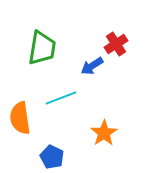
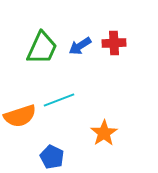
red cross: moved 2 px left, 1 px up; rotated 30 degrees clockwise
green trapezoid: rotated 15 degrees clockwise
blue arrow: moved 12 px left, 20 px up
cyan line: moved 2 px left, 2 px down
orange semicircle: moved 2 px up; rotated 100 degrees counterclockwise
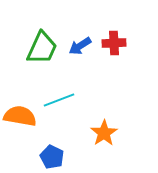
orange semicircle: rotated 152 degrees counterclockwise
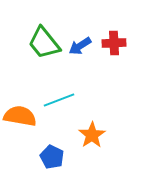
green trapezoid: moved 2 px right, 5 px up; rotated 117 degrees clockwise
orange star: moved 12 px left, 2 px down
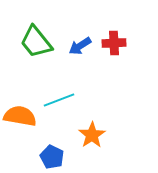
green trapezoid: moved 8 px left, 1 px up
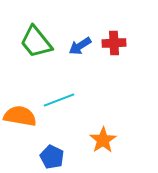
orange star: moved 11 px right, 5 px down
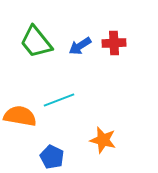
orange star: rotated 24 degrees counterclockwise
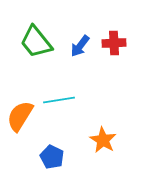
blue arrow: rotated 20 degrees counterclockwise
cyan line: rotated 12 degrees clockwise
orange semicircle: rotated 68 degrees counterclockwise
orange star: rotated 16 degrees clockwise
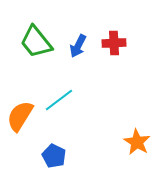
blue arrow: moved 2 px left; rotated 10 degrees counterclockwise
cyan line: rotated 28 degrees counterclockwise
orange star: moved 34 px right, 2 px down
blue pentagon: moved 2 px right, 1 px up
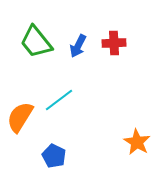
orange semicircle: moved 1 px down
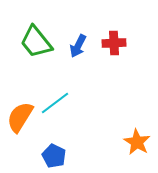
cyan line: moved 4 px left, 3 px down
